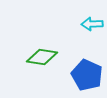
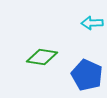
cyan arrow: moved 1 px up
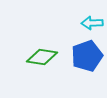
blue pentagon: moved 19 px up; rotated 28 degrees clockwise
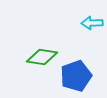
blue pentagon: moved 11 px left, 20 px down
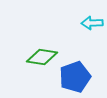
blue pentagon: moved 1 px left, 1 px down
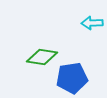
blue pentagon: moved 3 px left, 1 px down; rotated 12 degrees clockwise
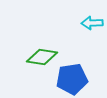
blue pentagon: moved 1 px down
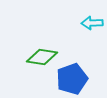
blue pentagon: rotated 12 degrees counterclockwise
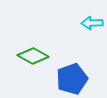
green diamond: moved 9 px left, 1 px up; rotated 20 degrees clockwise
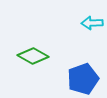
blue pentagon: moved 11 px right
